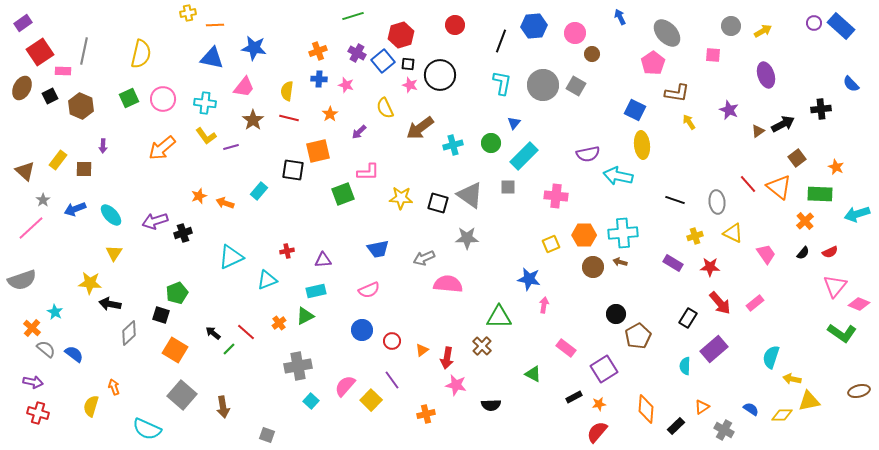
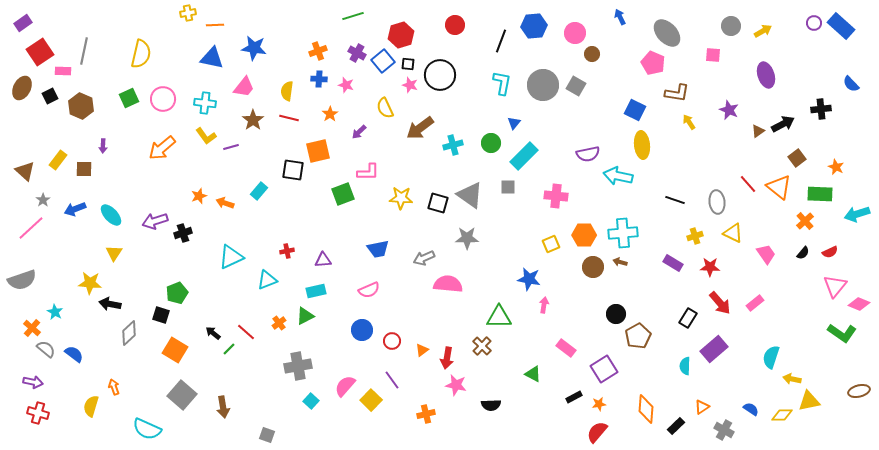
pink pentagon at (653, 63): rotated 15 degrees counterclockwise
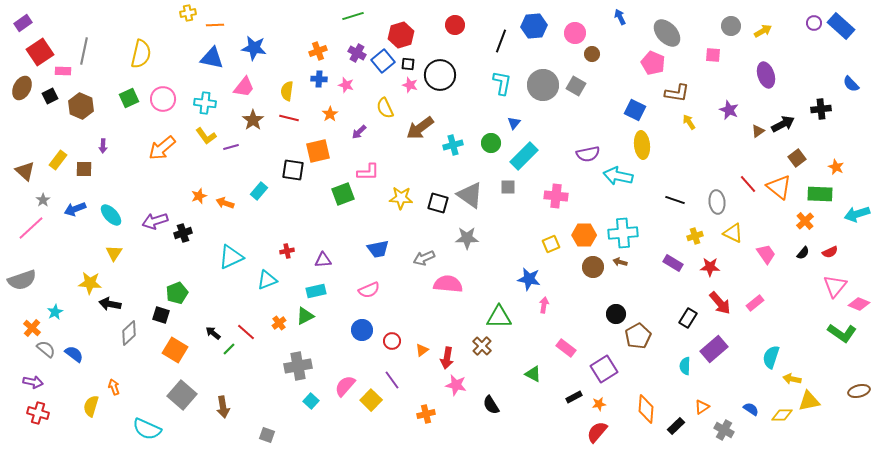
cyan star at (55, 312): rotated 14 degrees clockwise
black semicircle at (491, 405): rotated 60 degrees clockwise
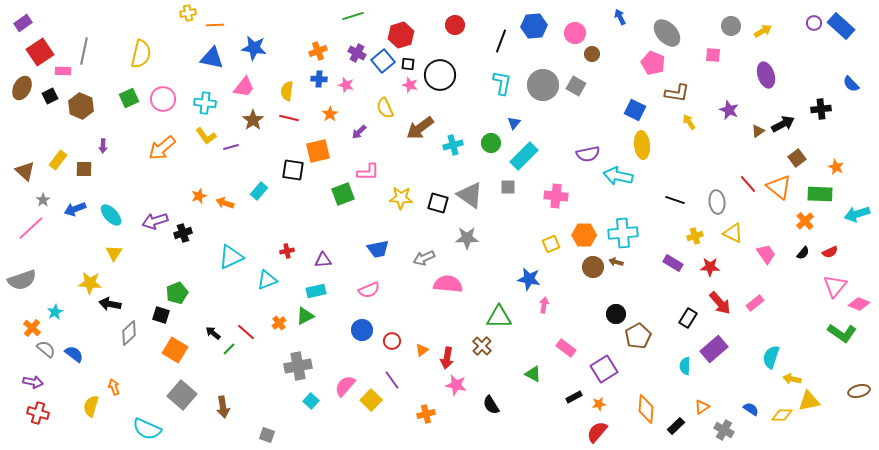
brown arrow at (620, 262): moved 4 px left
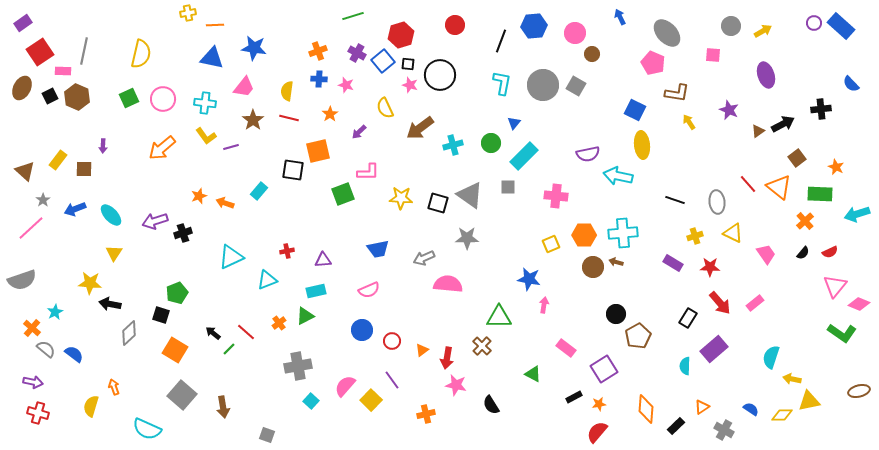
brown hexagon at (81, 106): moved 4 px left, 9 px up
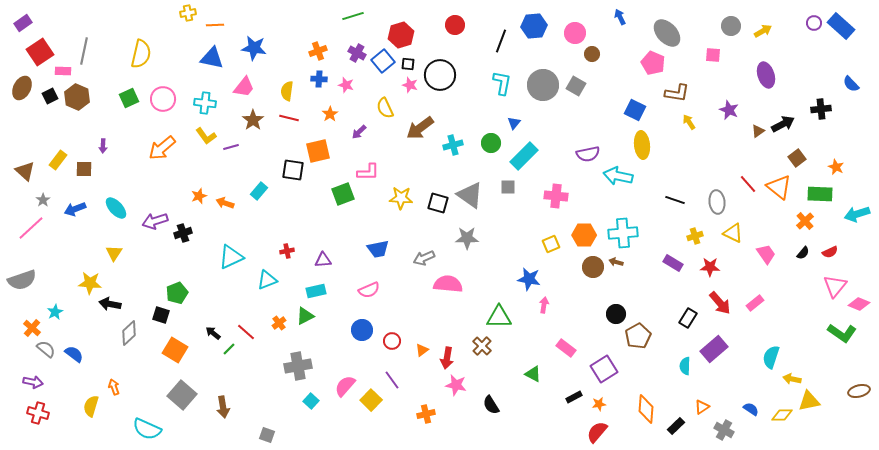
cyan ellipse at (111, 215): moved 5 px right, 7 px up
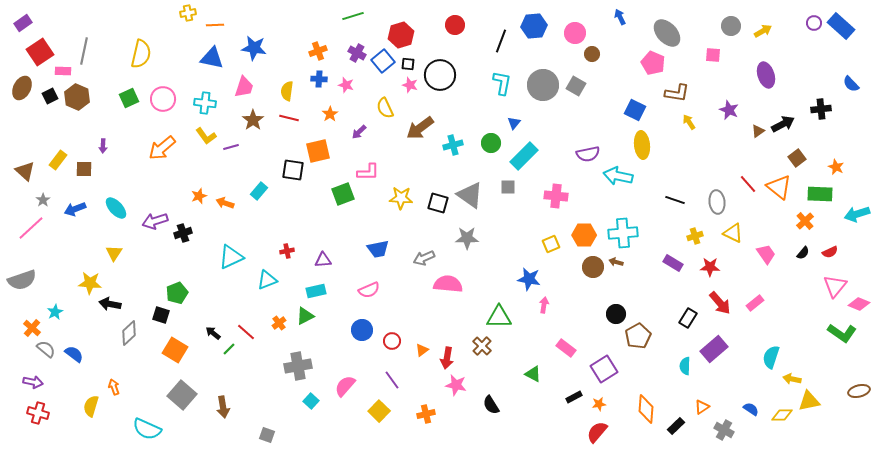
pink trapezoid at (244, 87): rotated 20 degrees counterclockwise
yellow square at (371, 400): moved 8 px right, 11 px down
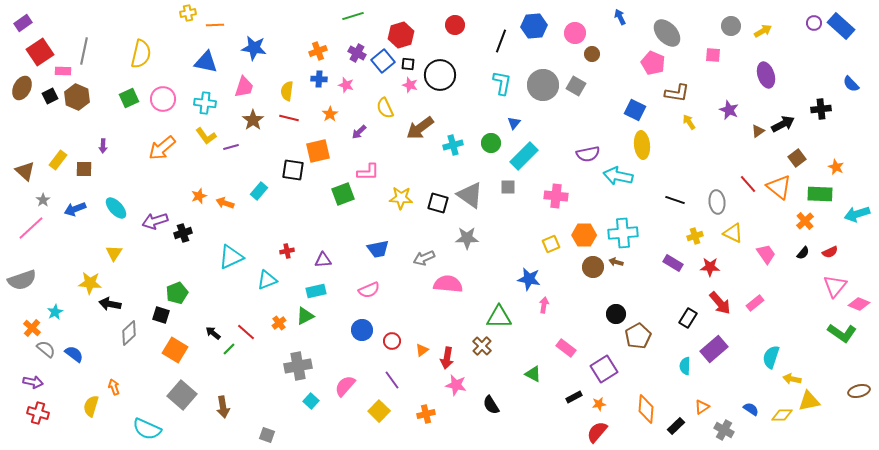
blue triangle at (212, 58): moved 6 px left, 4 px down
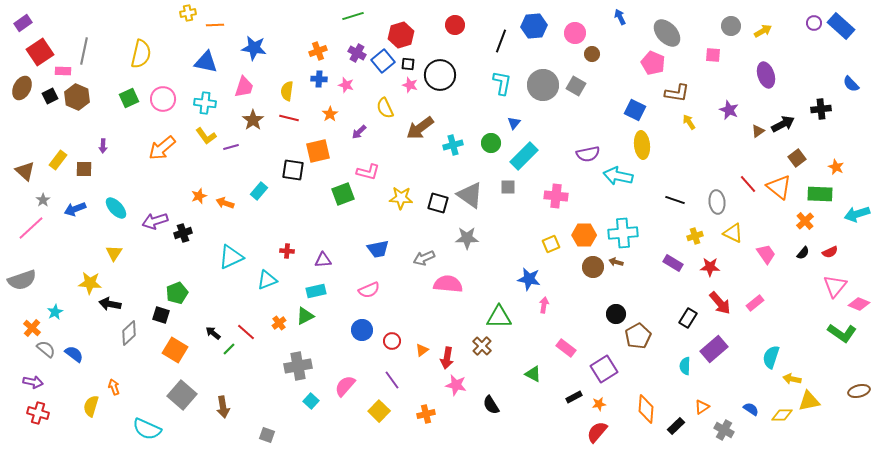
pink L-shape at (368, 172): rotated 15 degrees clockwise
red cross at (287, 251): rotated 16 degrees clockwise
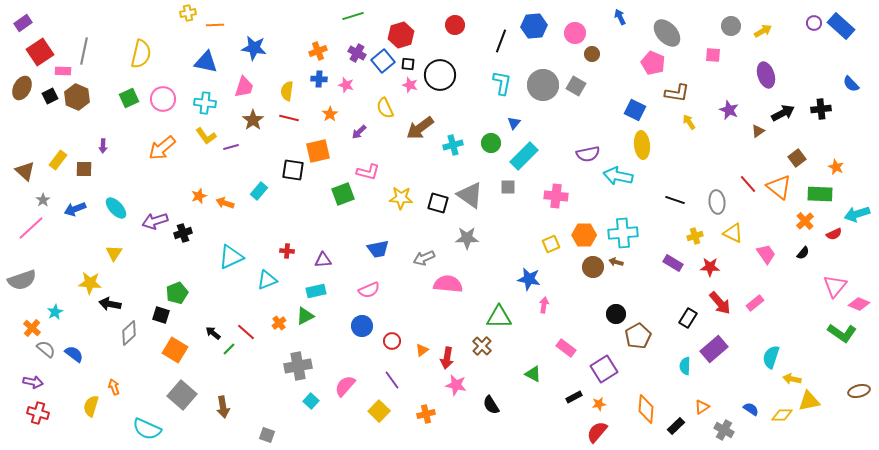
black arrow at (783, 124): moved 11 px up
red semicircle at (830, 252): moved 4 px right, 18 px up
blue circle at (362, 330): moved 4 px up
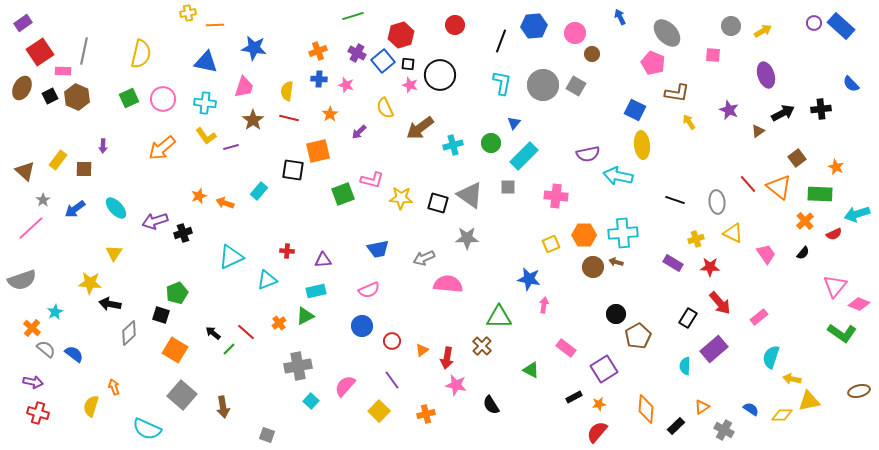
pink L-shape at (368, 172): moved 4 px right, 8 px down
blue arrow at (75, 209): rotated 15 degrees counterclockwise
yellow cross at (695, 236): moved 1 px right, 3 px down
pink rectangle at (755, 303): moved 4 px right, 14 px down
green triangle at (533, 374): moved 2 px left, 4 px up
